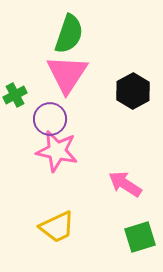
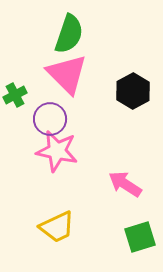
pink triangle: rotated 18 degrees counterclockwise
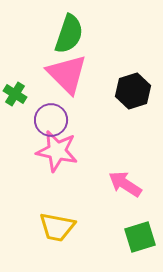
black hexagon: rotated 12 degrees clockwise
green cross: moved 1 px up; rotated 30 degrees counterclockwise
purple circle: moved 1 px right, 1 px down
yellow trapezoid: rotated 36 degrees clockwise
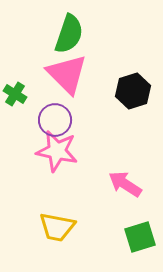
purple circle: moved 4 px right
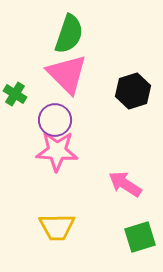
pink star: rotated 9 degrees counterclockwise
yellow trapezoid: rotated 12 degrees counterclockwise
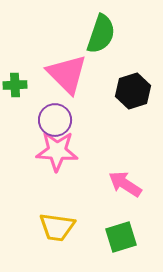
green semicircle: moved 32 px right
green cross: moved 9 px up; rotated 35 degrees counterclockwise
yellow trapezoid: rotated 9 degrees clockwise
green square: moved 19 px left
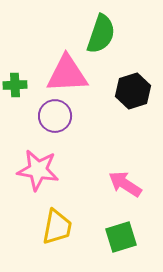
pink triangle: rotated 48 degrees counterclockwise
purple circle: moved 4 px up
pink star: moved 19 px left, 19 px down; rotated 6 degrees clockwise
yellow trapezoid: rotated 87 degrees counterclockwise
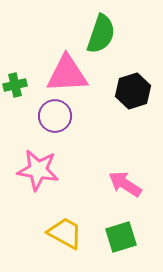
green cross: rotated 10 degrees counterclockwise
yellow trapezoid: moved 8 px right, 6 px down; rotated 72 degrees counterclockwise
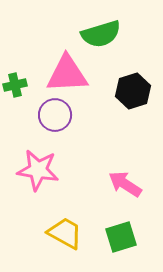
green semicircle: rotated 54 degrees clockwise
purple circle: moved 1 px up
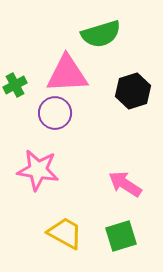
green cross: rotated 15 degrees counterclockwise
purple circle: moved 2 px up
green square: moved 1 px up
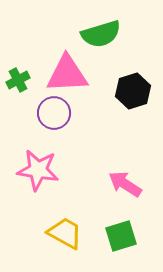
green cross: moved 3 px right, 5 px up
purple circle: moved 1 px left
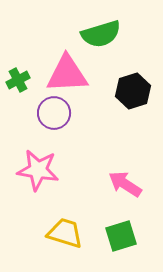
yellow trapezoid: rotated 12 degrees counterclockwise
